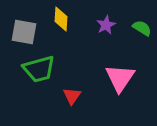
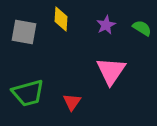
green trapezoid: moved 11 px left, 24 px down
pink triangle: moved 9 px left, 7 px up
red triangle: moved 6 px down
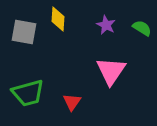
yellow diamond: moved 3 px left
purple star: rotated 18 degrees counterclockwise
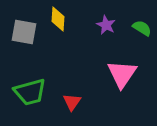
pink triangle: moved 11 px right, 3 px down
green trapezoid: moved 2 px right, 1 px up
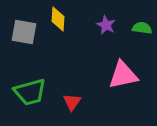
green semicircle: rotated 24 degrees counterclockwise
pink triangle: moved 1 px right, 1 px down; rotated 44 degrees clockwise
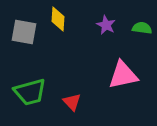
red triangle: rotated 18 degrees counterclockwise
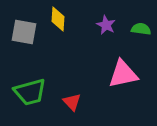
green semicircle: moved 1 px left, 1 px down
pink triangle: moved 1 px up
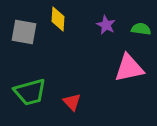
pink triangle: moved 6 px right, 6 px up
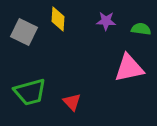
purple star: moved 4 px up; rotated 24 degrees counterclockwise
gray square: rotated 16 degrees clockwise
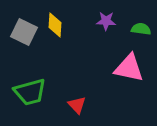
yellow diamond: moved 3 px left, 6 px down
pink triangle: rotated 24 degrees clockwise
red triangle: moved 5 px right, 3 px down
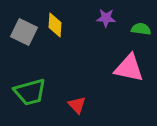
purple star: moved 3 px up
